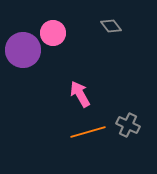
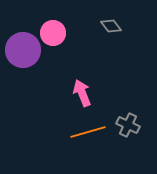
pink arrow: moved 2 px right, 1 px up; rotated 8 degrees clockwise
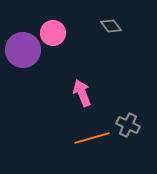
orange line: moved 4 px right, 6 px down
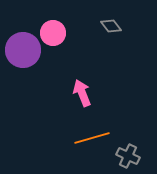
gray cross: moved 31 px down
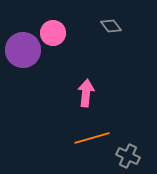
pink arrow: moved 4 px right; rotated 28 degrees clockwise
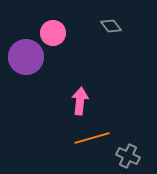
purple circle: moved 3 px right, 7 px down
pink arrow: moved 6 px left, 8 px down
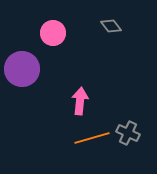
purple circle: moved 4 px left, 12 px down
gray cross: moved 23 px up
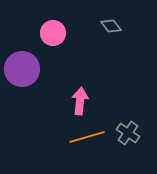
gray cross: rotated 10 degrees clockwise
orange line: moved 5 px left, 1 px up
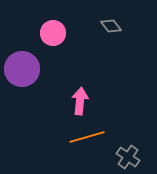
gray cross: moved 24 px down
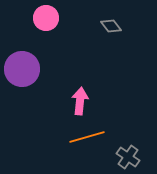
pink circle: moved 7 px left, 15 px up
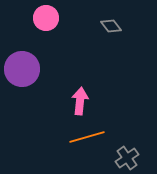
gray cross: moved 1 px left, 1 px down; rotated 20 degrees clockwise
